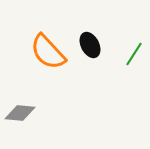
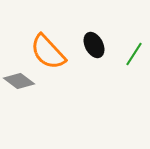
black ellipse: moved 4 px right
gray diamond: moved 1 px left, 32 px up; rotated 32 degrees clockwise
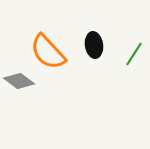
black ellipse: rotated 20 degrees clockwise
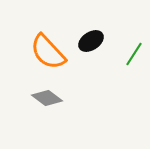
black ellipse: moved 3 px left, 4 px up; rotated 65 degrees clockwise
gray diamond: moved 28 px right, 17 px down
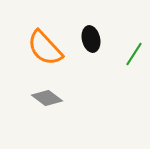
black ellipse: moved 2 px up; rotated 70 degrees counterclockwise
orange semicircle: moved 3 px left, 4 px up
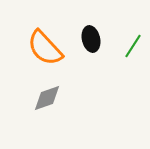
green line: moved 1 px left, 8 px up
gray diamond: rotated 56 degrees counterclockwise
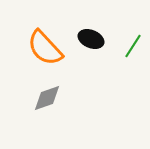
black ellipse: rotated 55 degrees counterclockwise
